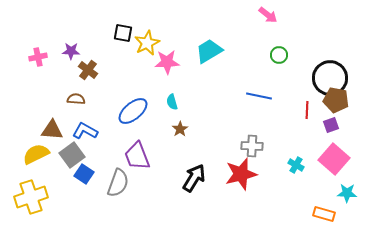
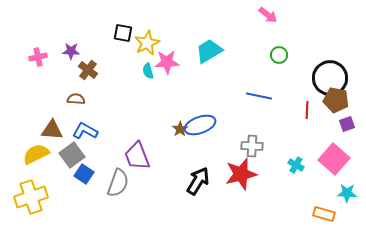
cyan semicircle: moved 24 px left, 31 px up
blue ellipse: moved 67 px right, 14 px down; rotated 20 degrees clockwise
purple square: moved 16 px right, 1 px up
black arrow: moved 4 px right, 3 px down
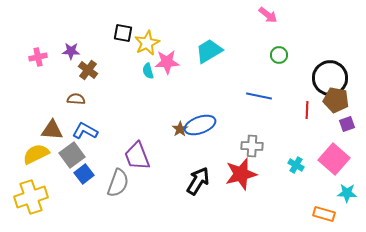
blue square: rotated 18 degrees clockwise
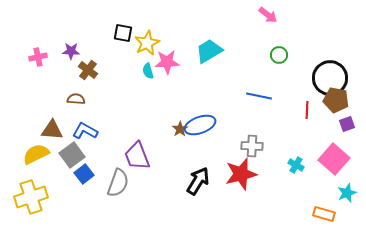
cyan star: rotated 24 degrees counterclockwise
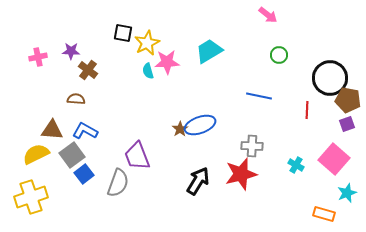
brown pentagon: moved 12 px right
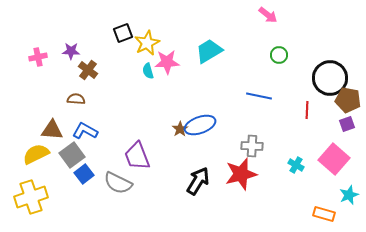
black square: rotated 30 degrees counterclockwise
gray semicircle: rotated 96 degrees clockwise
cyan star: moved 2 px right, 2 px down
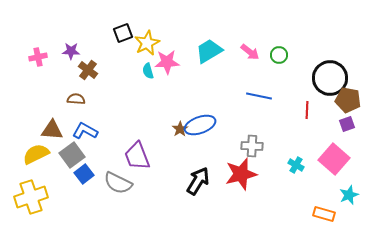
pink arrow: moved 18 px left, 37 px down
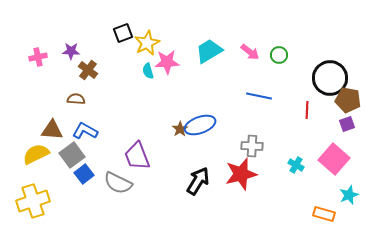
yellow cross: moved 2 px right, 4 px down
